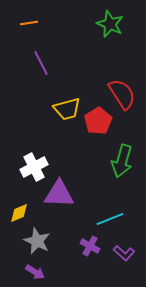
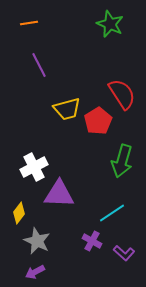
purple line: moved 2 px left, 2 px down
yellow diamond: rotated 30 degrees counterclockwise
cyan line: moved 2 px right, 6 px up; rotated 12 degrees counterclockwise
purple cross: moved 2 px right, 5 px up
purple arrow: rotated 120 degrees clockwise
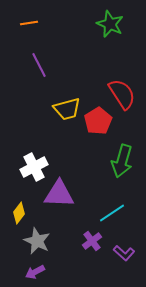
purple cross: rotated 24 degrees clockwise
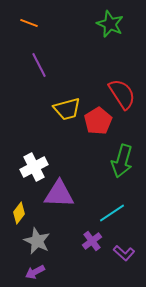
orange line: rotated 30 degrees clockwise
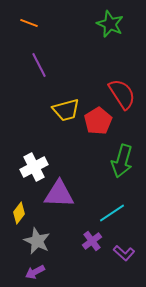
yellow trapezoid: moved 1 px left, 1 px down
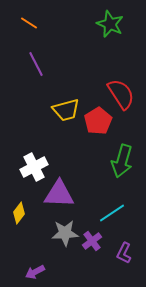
orange line: rotated 12 degrees clockwise
purple line: moved 3 px left, 1 px up
red semicircle: moved 1 px left
gray star: moved 28 px right, 8 px up; rotated 28 degrees counterclockwise
purple L-shape: rotated 75 degrees clockwise
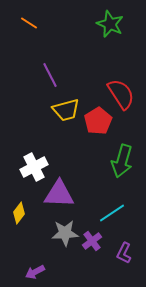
purple line: moved 14 px right, 11 px down
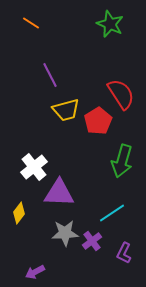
orange line: moved 2 px right
white cross: rotated 12 degrees counterclockwise
purple triangle: moved 1 px up
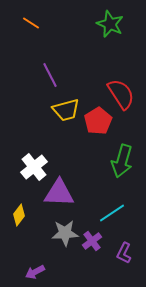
yellow diamond: moved 2 px down
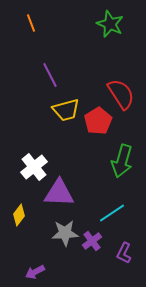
orange line: rotated 36 degrees clockwise
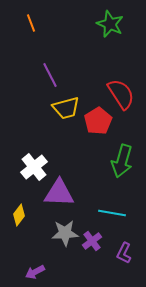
yellow trapezoid: moved 2 px up
cyan line: rotated 44 degrees clockwise
